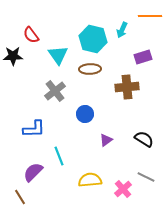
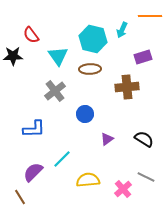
cyan triangle: moved 1 px down
purple triangle: moved 1 px right, 1 px up
cyan line: moved 3 px right, 3 px down; rotated 66 degrees clockwise
yellow semicircle: moved 2 px left
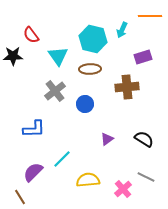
blue circle: moved 10 px up
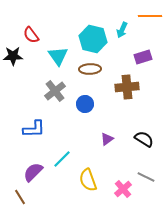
yellow semicircle: rotated 105 degrees counterclockwise
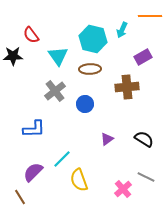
purple rectangle: rotated 12 degrees counterclockwise
yellow semicircle: moved 9 px left
